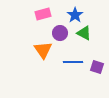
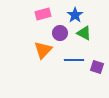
orange triangle: rotated 18 degrees clockwise
blue line: moved 1 px right, 2 px up
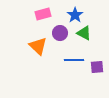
orange triangle: moved 5 px left, 4 px up; rotated 30 degrees counterclockwise
purple square: rotated 24 degrees counterclockwise
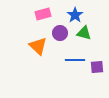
green triangle: rotated 14 degrees counterclockwise
blue line: moved 1 px right
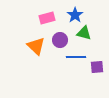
pink rectangle: moved 4 px right, 4 px down
purple circle: moved 7 px down
orange triangle: moved 2 px left
blue line: moved 1 px right, 3 px up
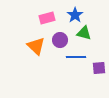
purple square: moved 2 px right, 1 px down
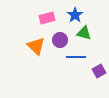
purple square: moved 3 px down; rotated 24 degrees counterclockwise
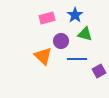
green triangle: moved 1 px right, 1 px down
purple circle: moved 1 px right, 1 px down
orange triangle: moved 7 px right, 10 px down
blue line: moved 1 px right, 2 px down
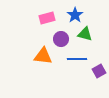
purple circle: moved 2 px up
orange triangle: rotated 36 degrees counterclockwise
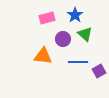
green triangle: rotated 28 degrees clockwise
purple circle: moved 2 px right
blue line: moved 1 px right, 3 px down
